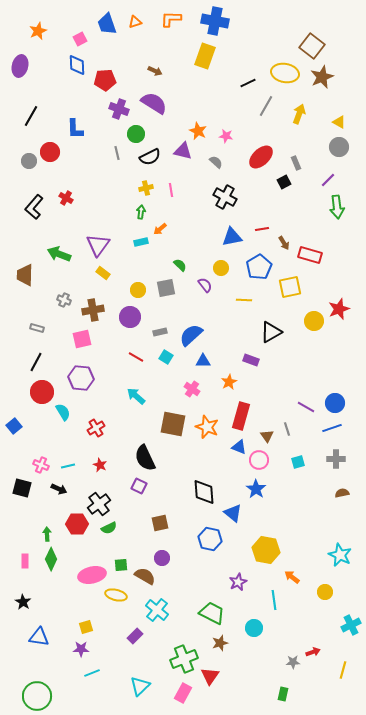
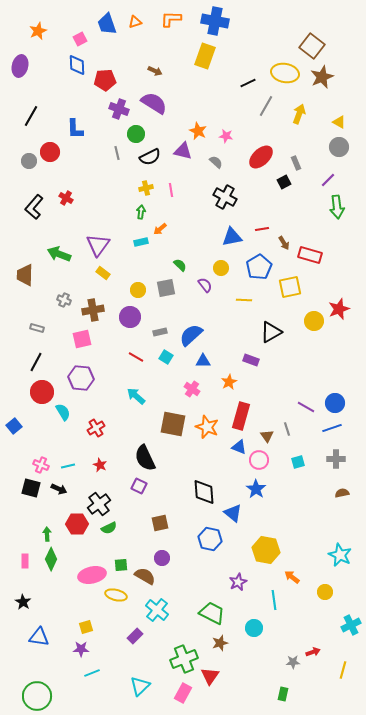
black square at (22, 488): moved 9 px right
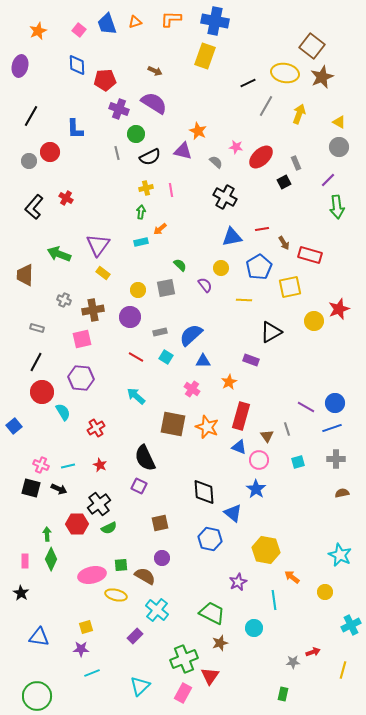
pink square at (80, 39): moved 1 px left, 9 px up; rotated 24 degrees counterclockwise
pink star at (226, 136): moved 10 px right, 11 px down
black star at (23, 602): moved 2 px left, 9 px up
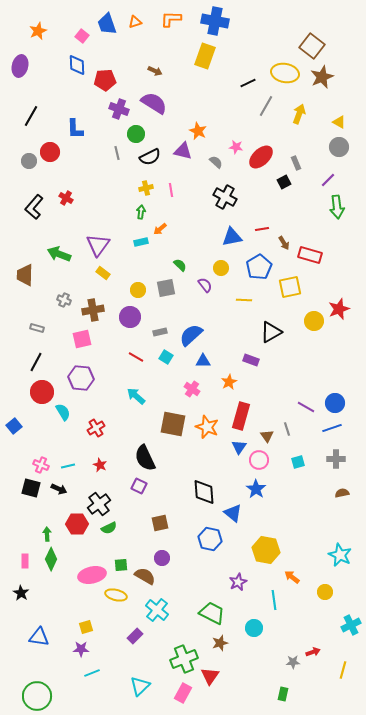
pink square at (79, 30): moved 3 px right, 6 px down
blue triangle at (239, 447): rotated 42 degrees clockwise
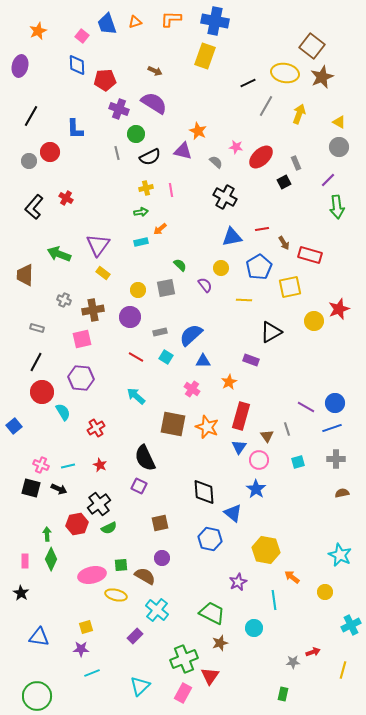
green arrow at (141, 212): rotated 72 degrees clockwise
red hexagon at (77, 524): rotated 10 degrees counterclockwise
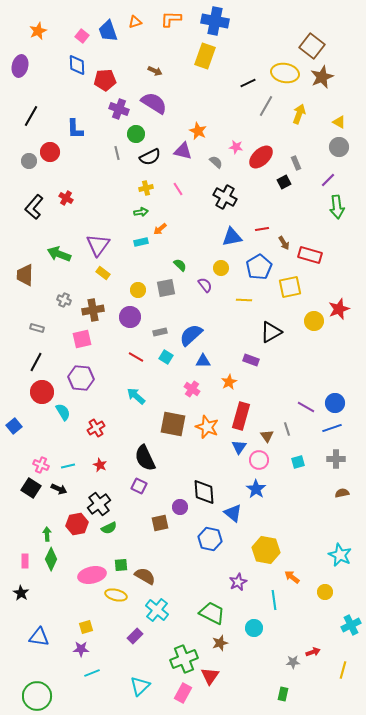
blue trapezoid at (107, 24): moved 1 px right, 7 px down
pink line at (171, 190): moved 7 px right, 1 px up; rotated 24 degrees counterclockwise
black square at (31, 488): rotated 18 degrees clockwise
purple circle at (162, 558): moved 18 px right, 51 px up
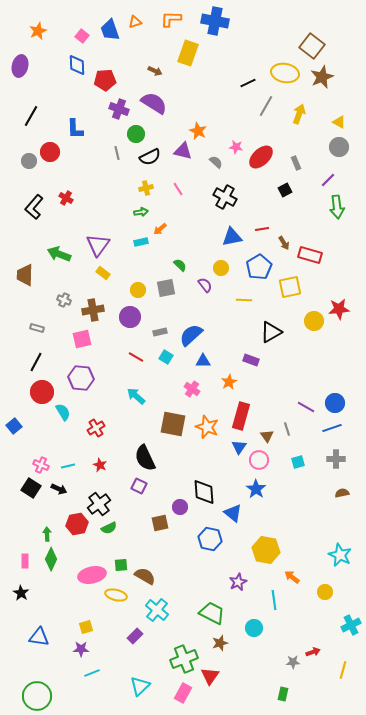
blue trapezoid at (108, 31): moved 2 px right, 1 px up
yellow rectangle at (205, 56): moved 17 px left, 3 px up
black square at (284, 182): moved 1 px right, 8 px down
red star at (339, 309): rotated 15 degrees clockwise
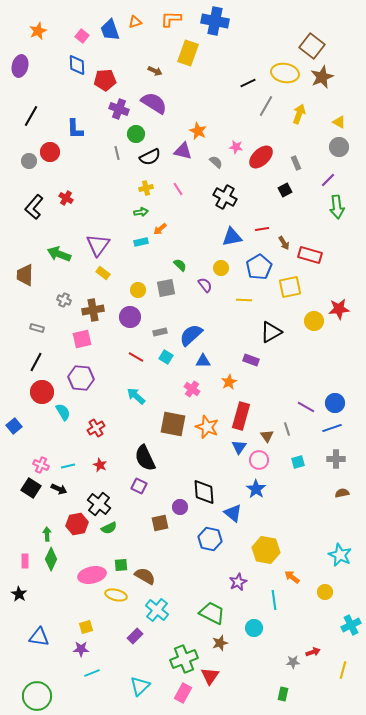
black cross at (99, 504): rotated 15 degrees counterclockwise
black star at (21, 593): moved 2 px left, 1 px down
